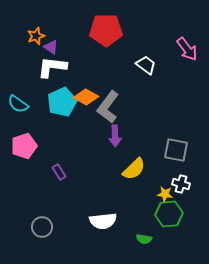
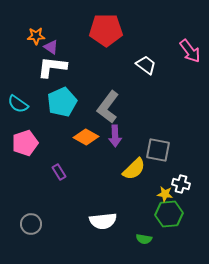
orange star: rotated 18 degrees clockwise
pink arrow: moved 3 px right, 2 px down
orange diamond: moved 40 px down
pink pentagon: moved 1 px right, 3 px up
gray square: moved 18 px left
gray circle: moved 11 px left, 3 px up
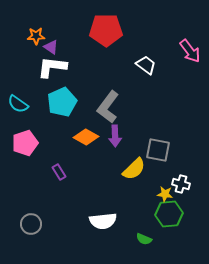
green semicircle: rotated 14 degrees clockwise
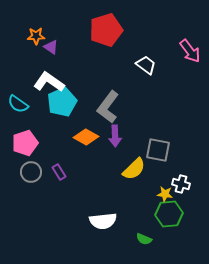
red pentagon: rotated 16 degrees counterclockwise
white L-shape: moved 3 px left, 15 px down; rotated 28 degrees clockwise
gray circle: moved 52 px up
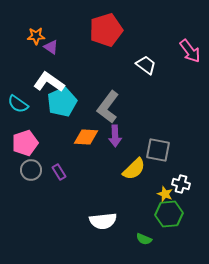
orange diamond: rotated 25 degrees counterclockwise
gray circle: moved 2 px up
yellow star: rotated 14 degrees clockwise
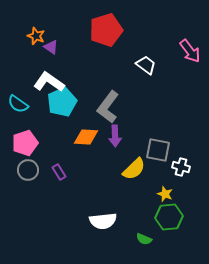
orange star: rotated 24 degrees clockwise
gray circle: moved 3 px left
white cross: moved 17 px up
green hexagon: moved 3 px down
